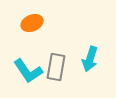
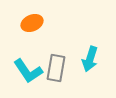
gray rectangle: moved 1 px down
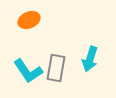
orange ellipse: moved 3 px left, 3 px up
